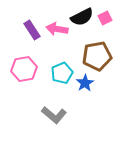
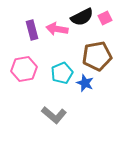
purple rectangle: rotated 18 degrees clockwise
blue star: rotated 18 degrees counterclockwise
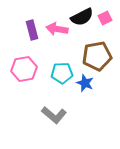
cyan pentagon: rotated 20 degrees clockwise
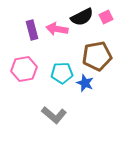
pink square: moved 1 px right, 1 px up
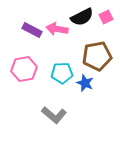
purple rectangle: rotated 48 degrees counterclockwise
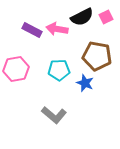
brown pentagon: rotated 20 degrees clockwise
pink hexagon: moved 8 px left
cyan pentagon: moved 3 px left, 3 px up
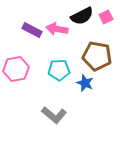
black semicircle: moved 1 px up
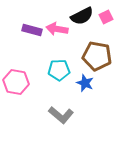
purple rectangle: rotated 12 degrees counterclockwise
pink hexagon: moved 13 px down; rotated 20 degrees clockwise
gray L-shape: moved 7 px right
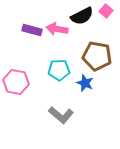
pink square: moved 6 px up; rotated 24 degrees counterclockwise
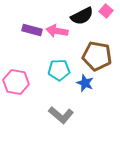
pink arrow: moved 2 px down
